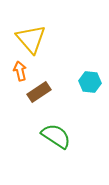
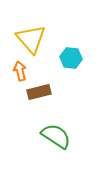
cyan hexagon: moved 19 px left, 24 px up
brown rectangle: rotated 20 degrees clockwise
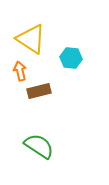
yellow triangle: rotated 16 degrees counterclockwise
brown rectangle: moved 1 px up
green semicircle: moved 17 px left, 10 px down
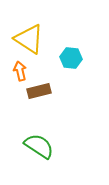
yellow triangle: moved 2 px left
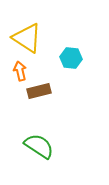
yellow triangle: moved 2 px left, 1 px up
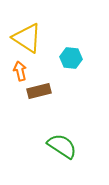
green semicircle: moved 23 px right
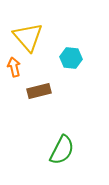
yellow triangle: moved 1 px right, 1 px up; rotated 16 degrees clockwise
orange arrow: moved 6 px left, 4 px up
green semicircle: moved 4 px down; rotated 84 degrees clockwise
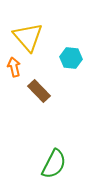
brown rectangle: rotated 60 degrees clockwise
green semicircle: moved 8 px left, 14 px down
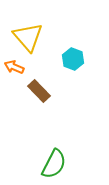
cyan hexagon: moved 2 px right, 1 px down; rotated 15 degrees clockwise
orange arrow: rotated 54 degrees counterclockwise
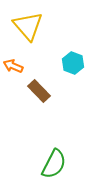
yellow triangle: moved 11 px up
cyan hexagon: moved 4 px down
orange arrow: moved 1 px left, 1 px up
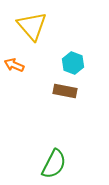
yellow triangle: moved 4 px right
orange arrow: moved 1 px right, 1 px up
brown rectangle: moved 26 px right; rotated 35 degrees counterclockwise
